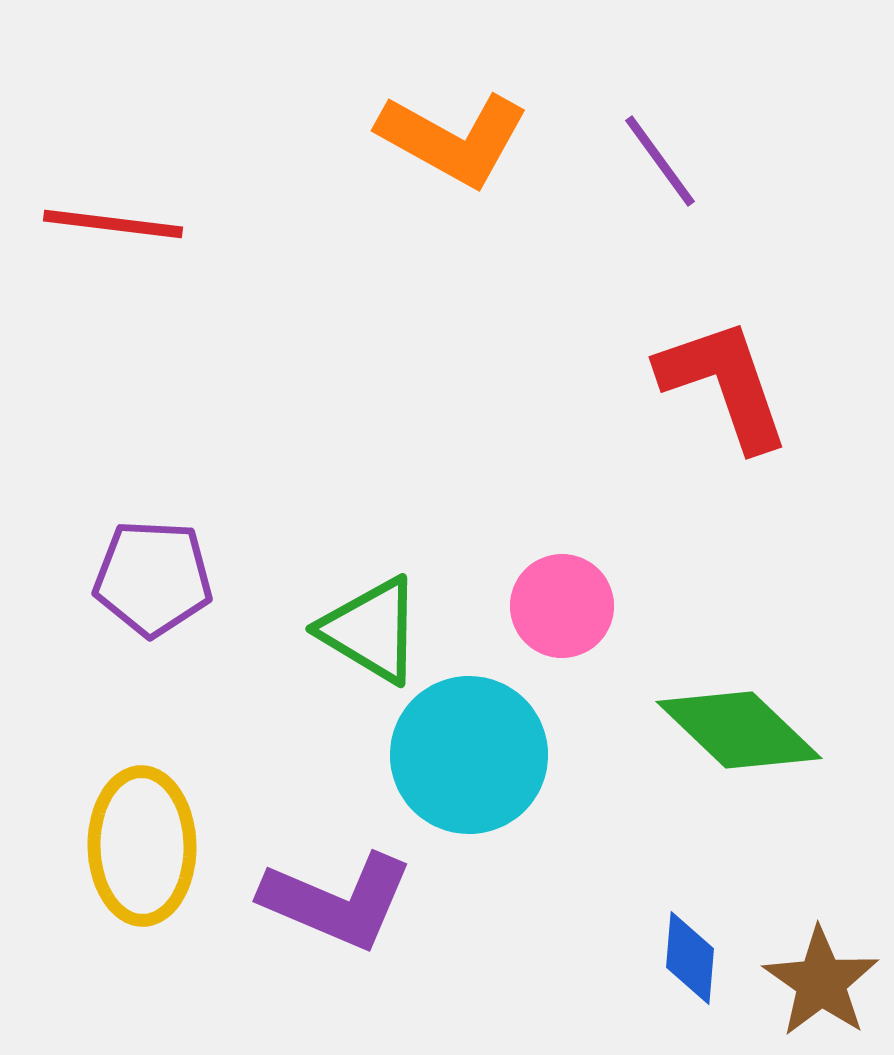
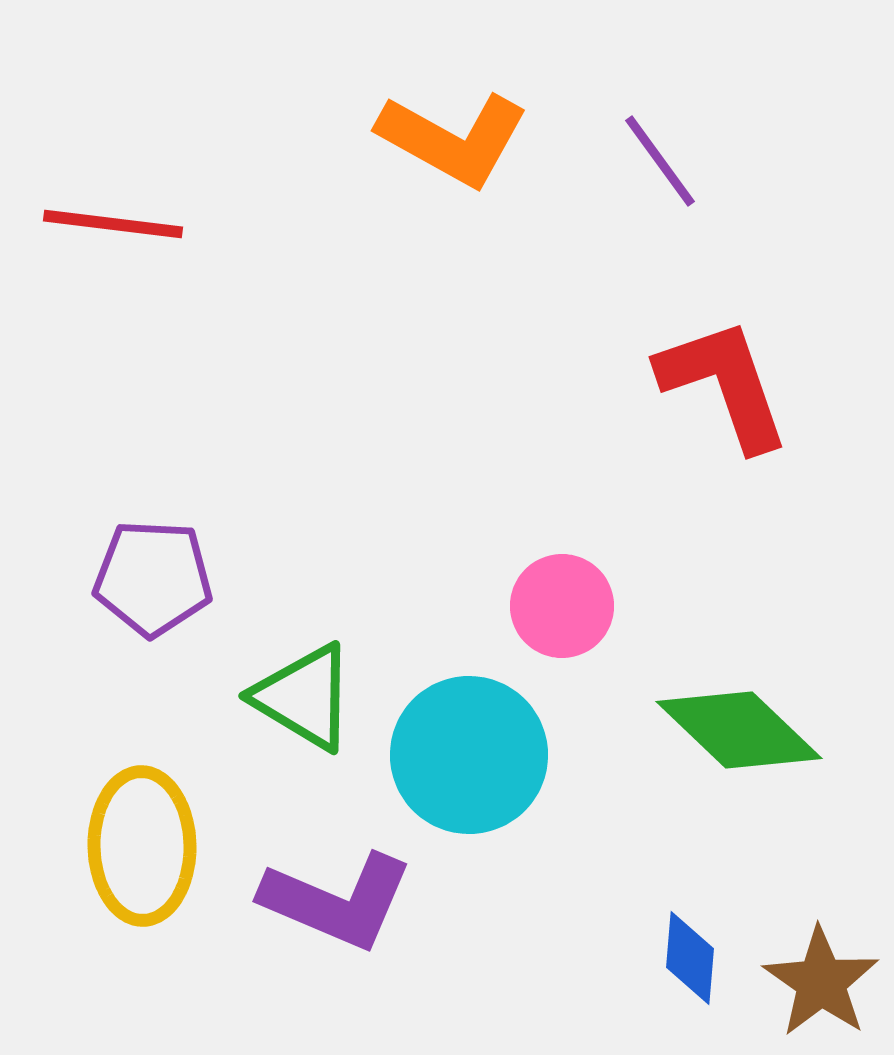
green triangle: moved 67 px left, 67 px down
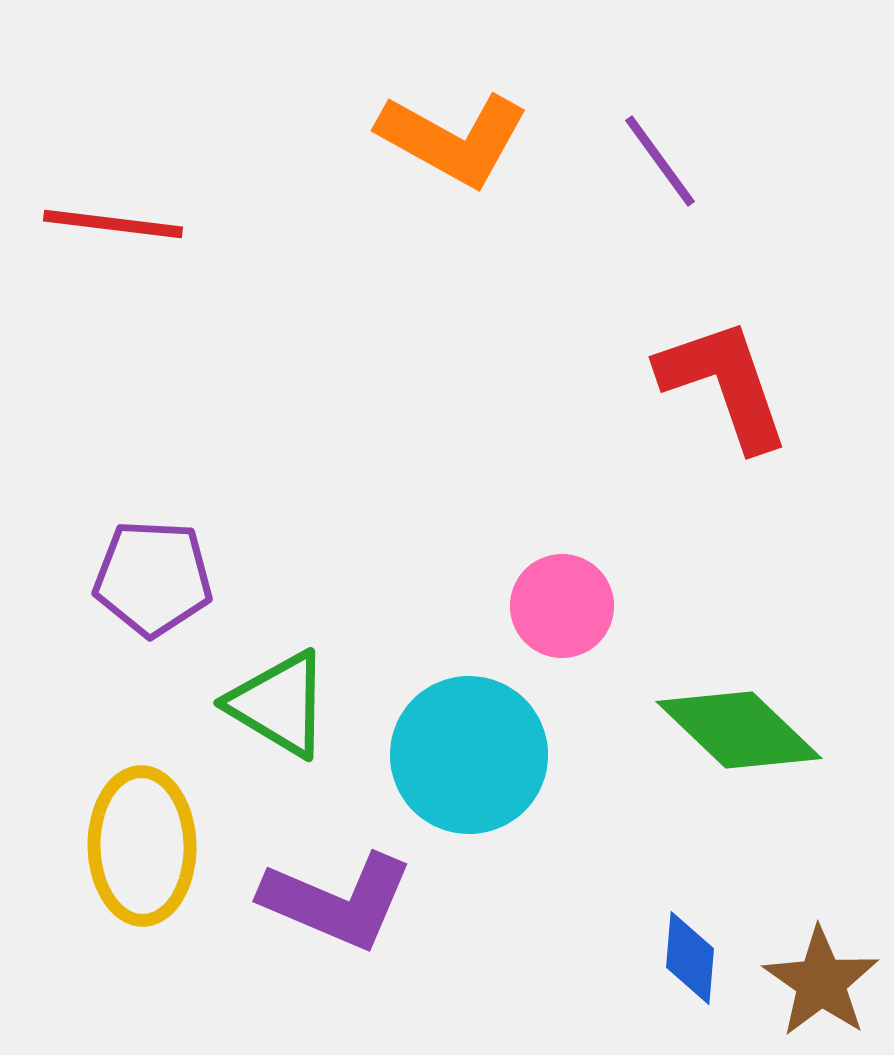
green triangle: moved 25 px left, 7 px down
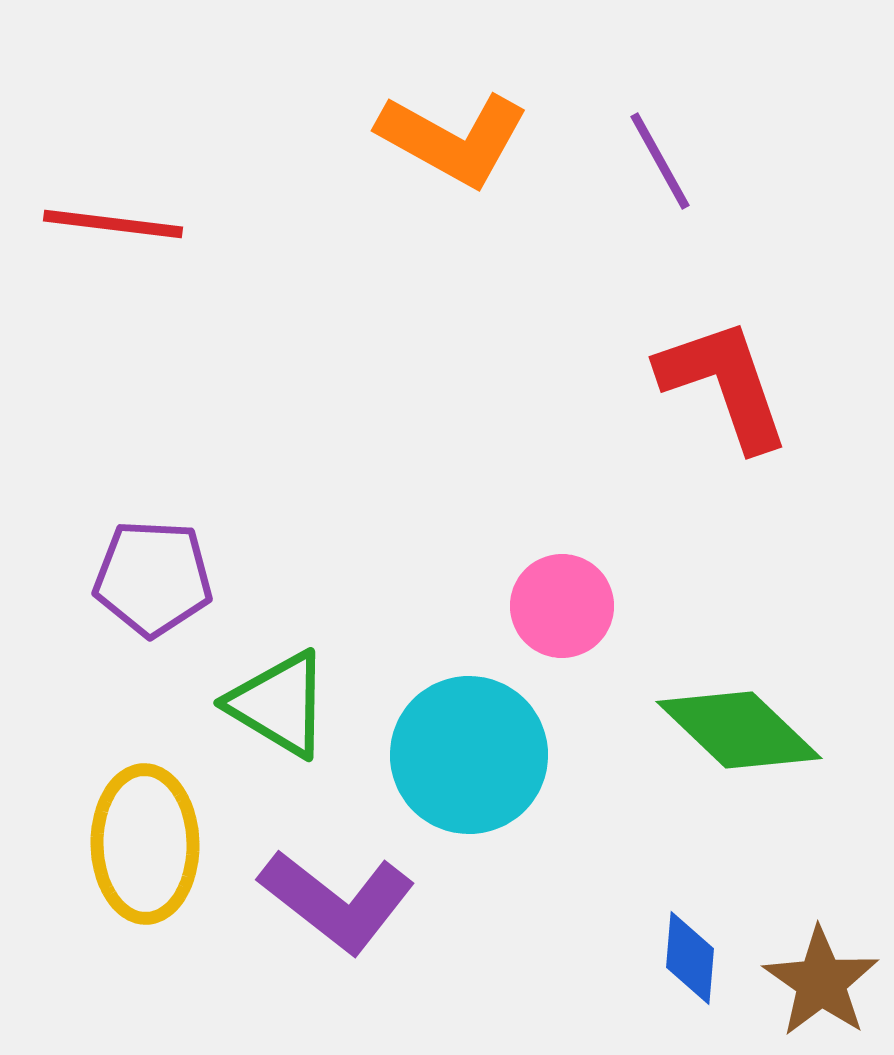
purple line: rotated 7 degrees clockwise
yellow ellipse: moved 3 px right, 2 px up
purple L-shape: rotated 15 degrees clockwise
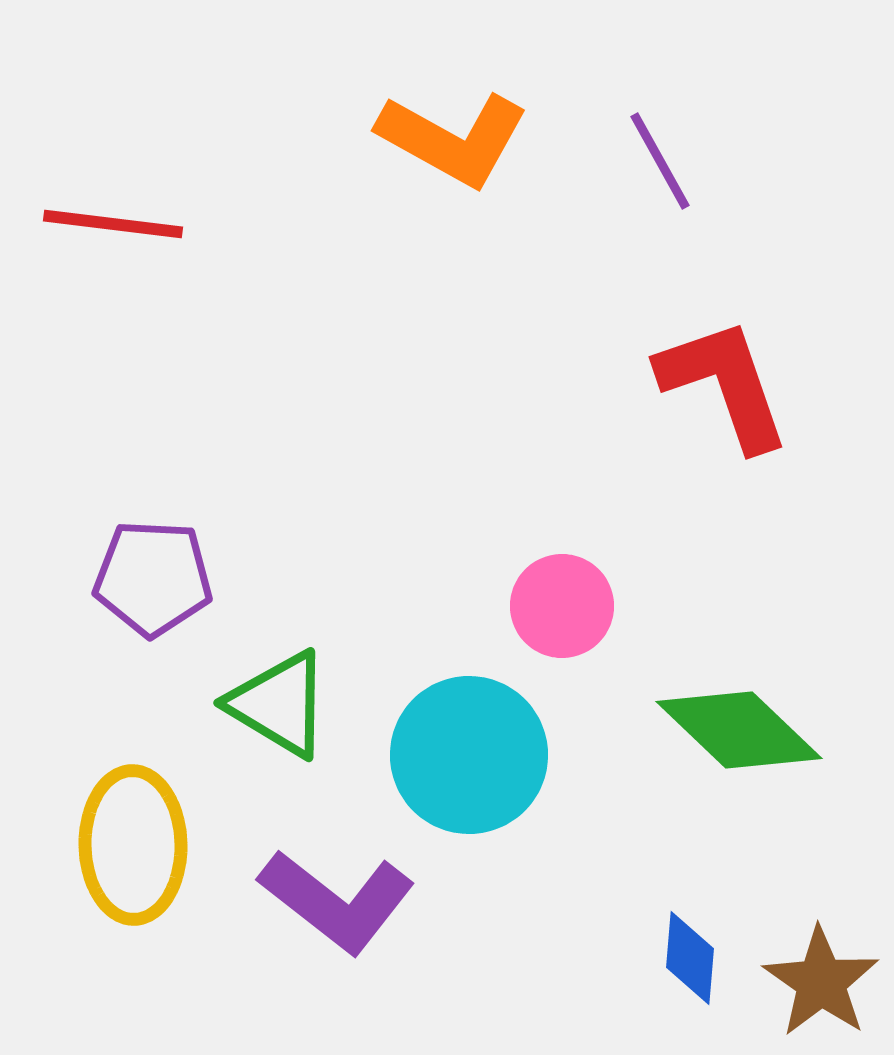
yellow ellipse: moved 12 px left, 1 px down
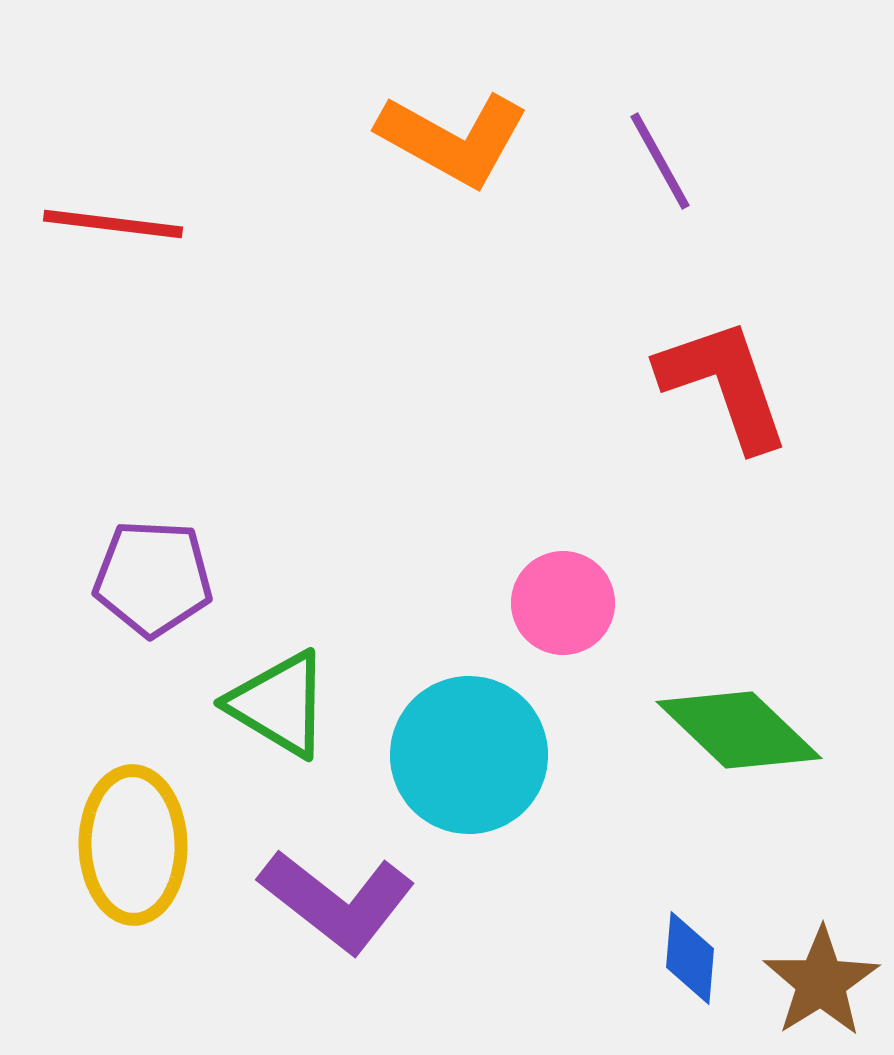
pink circle: moved 1 px right, 3 px up
brown star: rotated 5 degrees clockwise
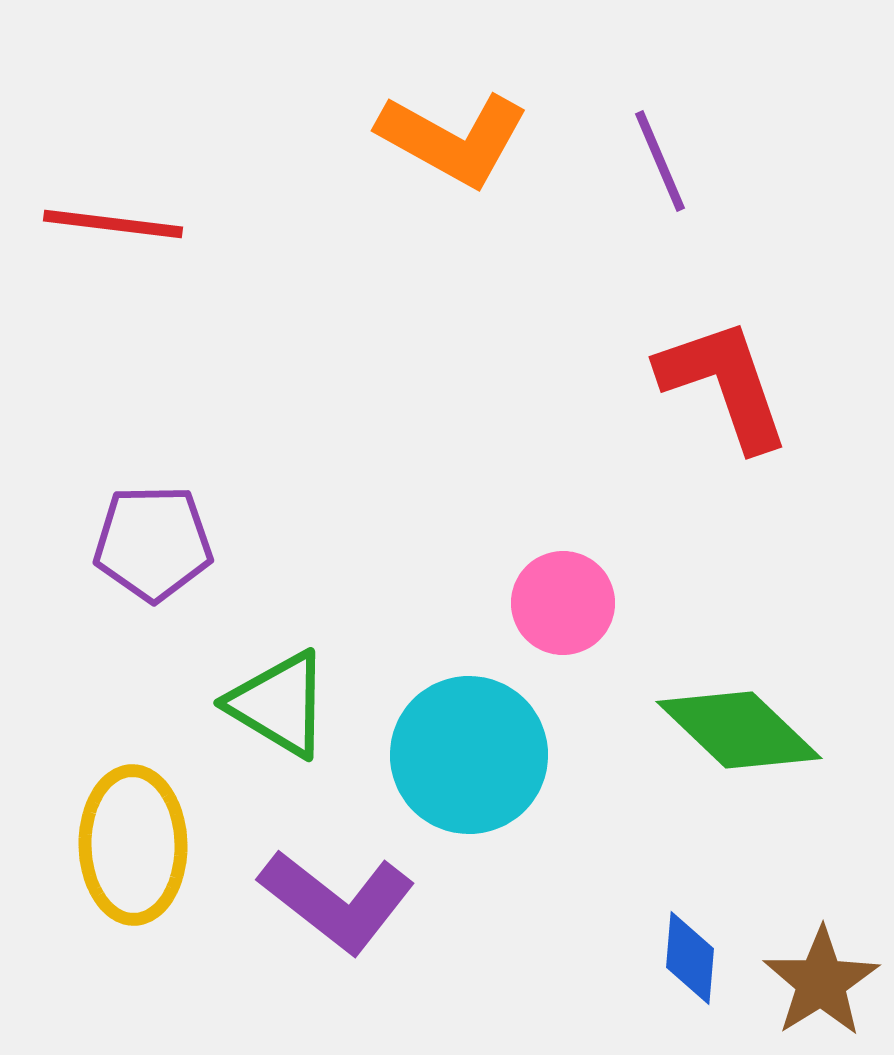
purple line: rotated 6 degrees clockwise
purple pentagon: moved 35 px up; rotated 4 degrees counterclockwise
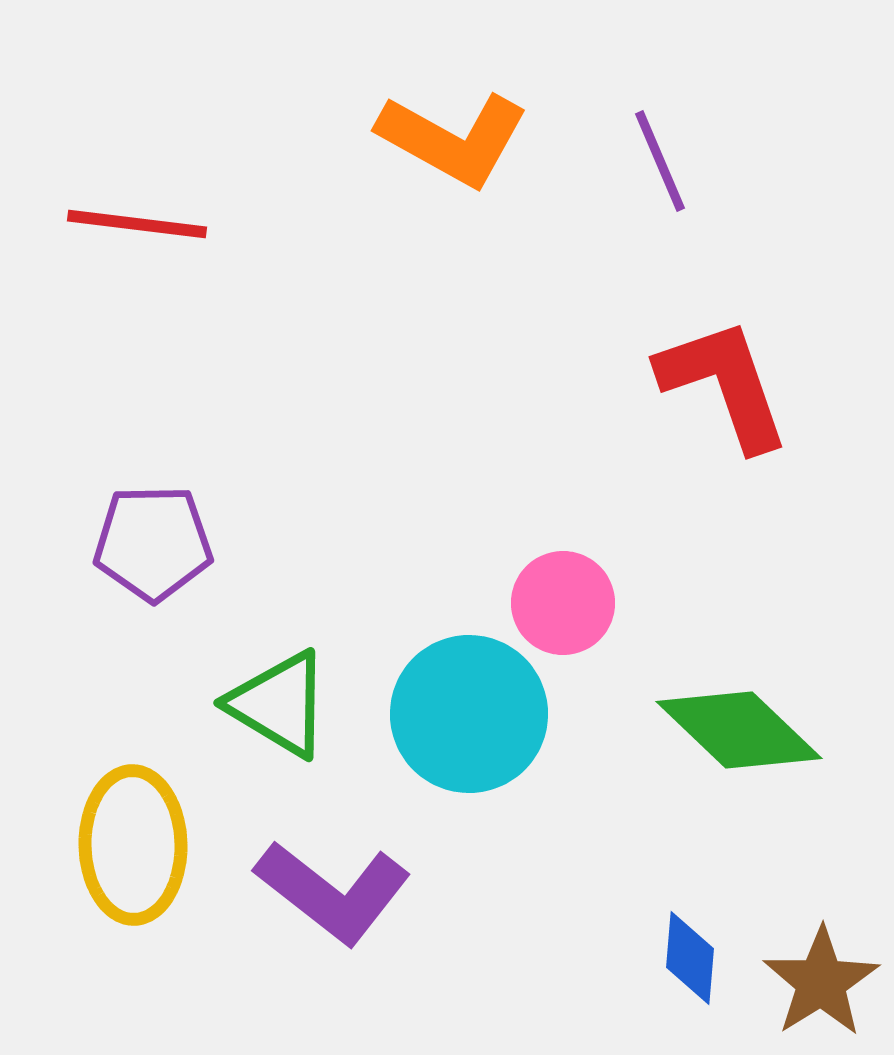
red line: moved 24 px right
cyan circle: moved 41 px up
purple L-shape: moved 4 px left, 9 px up
